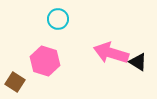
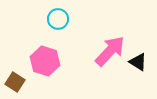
pink arrow: moved 1 px left, 2 px up; rotated 116 degrees clockwise
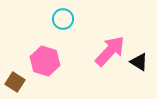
cyan circle: moved 5 px right
black triangle: moved 1 px right
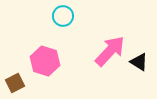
cyan circle: moved 3 px up
brown square: moved 1 px down; rotated 30 degrees clockwise
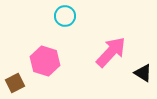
cyan circle: moved 2 px right
pink arrow: moved 1 px right, 1 px down
black triangle: moved 4 px right, 11 px down
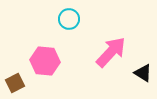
cyan circle: moved 4 px right, 3 px down
pink hexagon: rotated 12 degrees counterclockwise
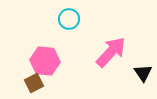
black triangle: rotated 24 degrees clockwise
brown square: moved 19 px right
